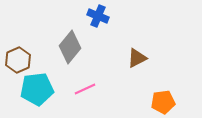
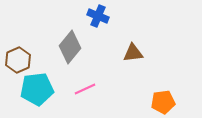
brown triangle: moved 4 px left, 5 px up; rotated 20 degrees clockwise
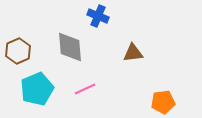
gray diamond: rotated 44 degrees counterclockwise
brown hexagon: moved 9 px up
cyan pentagon: rotated 16 degrees counterclockwise
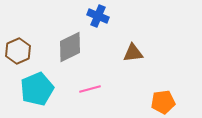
gray diamond: rotated 68 degrees clockwise
pink line: moved 5 px right; rotated 10 degrees clockwise
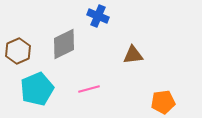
gray diamond: moved 6 px left, 3 px up
brown triangle: moved 2 px down
pink line: moved 1 px left
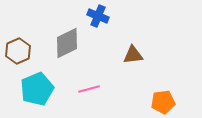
gray diamond: moved 3 px right, 1 px up
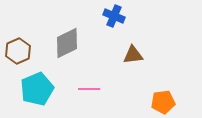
blue cross: moved 16 px right
pink line: rotated 15 degrees clockwise
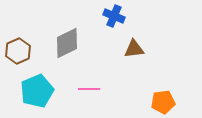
brown triangle: moved 1 px right, 6 px up
cyan pentagon: moved 2 px down
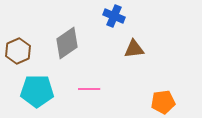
gray diamond: rotated 8 degrees counterclockwise
cyan pentagon: rotated 24 degrees clockwise
